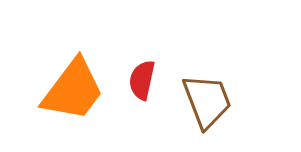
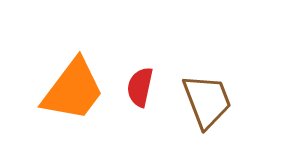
red semicircle: moved 2 px left, 7 px down
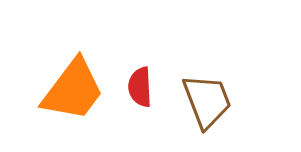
red semicircle: rotated 15 degrees counterclockwise
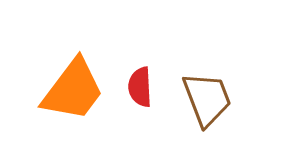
brown trapezoid: moved 2 px up
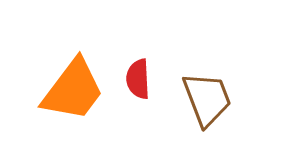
red semicircle: moved 2 px left, 8 px up
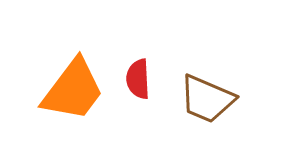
brown trapezoid: rotated 134 degrees clockwise
